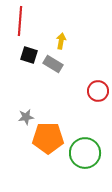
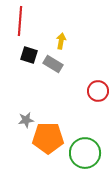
gray star: moved 3 px down
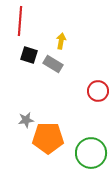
green circle: moved 6 px right
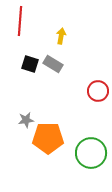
yellow arrow: moved 5 px up
black square: moved 1 px right, 9 px down
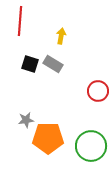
green circle: moved 7 px up
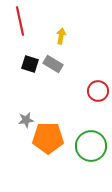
red line: rotated 16 degrees counterclockwise
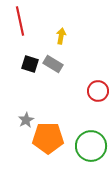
gray star: rotated 21 degrees counterclockwise
